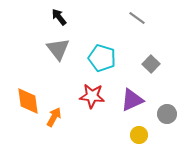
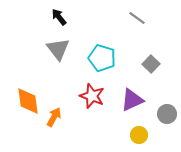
red star: rotated 15 degrees clockwise
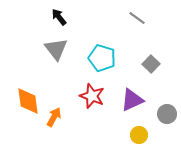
gray triangle: moved 2 px left
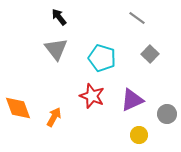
gray square: moved 1 px left, 10 px up
orange diamond: moved 10 px left, 7 px down; rotated 12 degrees counterclockwise
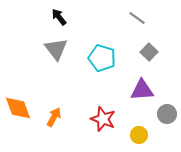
gray square: moved 1 px left, 2 px up
red star: moved 11 px right, 23 px down
purple triangle: moved 10 px right, 10 px up; rotated 20 degrees clockwise
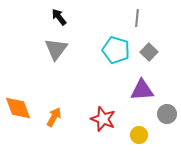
gray line: rotated 60 degrees clockwise
gray triangle: rotated 15 degrees clockwise
cyan pentagon: moved 14 px right, 8 px up
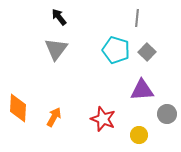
gray square: moved 2 px left
orange diamond: rotated 24 degrees clockwise
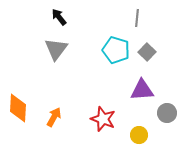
gray circle: moved 1 px up
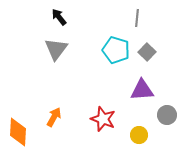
orange diamond: moved 24 px down
gray circle: moved 2 px down
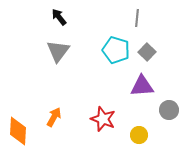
gray triangle: moved 2 px right, 2 px down
purple triangle: moved 4 px up
gray circle: moved 2 px right, 5 px up
orange diamond: moved 1 px up
